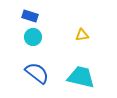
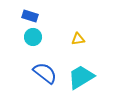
yellow triangle: moved 4 px left, 4 px down
blue semicircle: moved 8 px right
cyan trapezoid: rotated 44 degrees counterclockwise
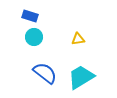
cyan circle: moved 1 px right
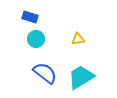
blue rectangle: moved 1 px down
cyan circle: moved 2 px right, 2 px down
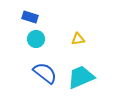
cyan trapezoid: rotated 8 degrees clockwise
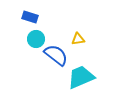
blue semicircle: moved 11 px right, 18 px up
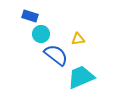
blue rectangle: moved 1 px up
cyan circle: moved 5 px right, 5 px up
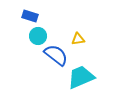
cyan circle: moved 3 px left, 2 px down
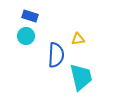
cyan circle: moved 12 px left
blue semicircle: rotated 55 degrees clockwise
cyan trapezoid: rotated 100 degrees clockwise
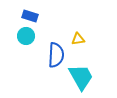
cyan trapezoid: rotated 16 degrees counterclockwise
